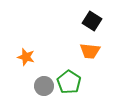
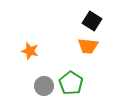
orange trapezoid: moved 2 px left, 5 px up
orange star: moved 4 px right, 6 px up
green pentagon: moved 2 px right, 1 px down
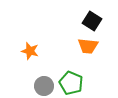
green pentagon: rotated 10 degrees counterclockwise
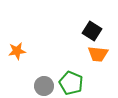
black square: moved 10 px down
orange trapezoid: moved 10 px right, 8 px down
orange star: moved 13 px left; rotated 24 degrees counterclockwise
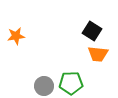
orange star: moved 1 px left, 15 px up
green pentagon: rotated 25 degrees counterclockwise
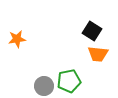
orange star: moved 1 px right, 3 px down
green pentagon: moved 2 px left, 2 px up; rotated 10 degrees counterclockwise
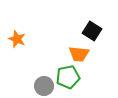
orange star: rotated 30 degrees clockwise
orange trapezoid: moved 19 px left
green pentagon: moved 1 px left, 4 px up
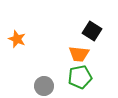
green pentagon: moved 12 px right
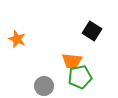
orange trapezoid: moved 7 px left, 7 px down
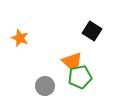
orange star: moved 3 px right, 1 px up
orange trapezoid: rotated 25 degrees counterclockwise
gray circle: moved 1 px right
